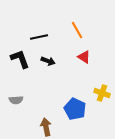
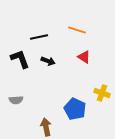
orange line: rotated 42 degrees counterclockwise
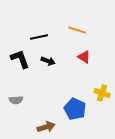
brown arrow: rotated 84 degrees clockwise
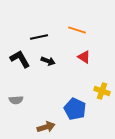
black L-shape: rotated 10 degrees counterclockwise
yellow cross: moved 2 px up
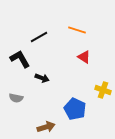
black line: rotated 18 degrees counterclockwise
black arrow: moved 6 px left, 17 px down
yellow cross: moved 1 px right, 1 px up
gray semicircle: moved 2 px up; rotated 16 degrees clockwise
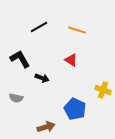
black line: moved 10 px up
red triangle: moved 13 px left, 3 px down
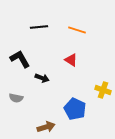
black line: rotated 24 degrees clockwise
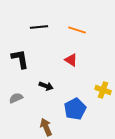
black L-shape: rotated 20 degrees clockwise
black arrow: moved 4 px right, 8 px down
gray semicircle: rotated 144 degrees clockwise
blue pentagon: rotated 20 degrees clockwise
brown arrow: rotated 96 degrees counterclockwise
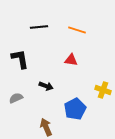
red triangle: rotated 24 degrees counterclockwise
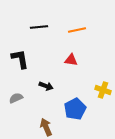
orange line: rotated 30 degrees counterclockwise
